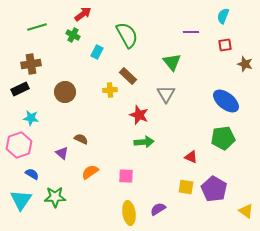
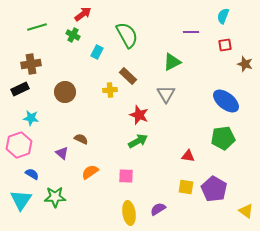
green triangle: rotated 42 degrees clockwise
green arrow: moved 6 px left, 1 px up; rotated 24 degrees counterclockwise
red triangle: moved 3 px left, 1 px up; rotated 16 degrees counterclockwise
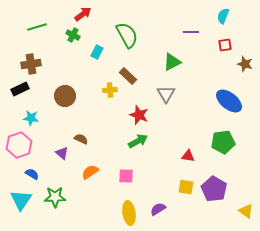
brown circle: moved 4 px down
blue ellipse: moved 3 px right
green pentagon: moved 4 px down
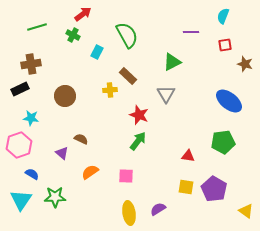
green arrow: rotated 24 degrees counterclockwise
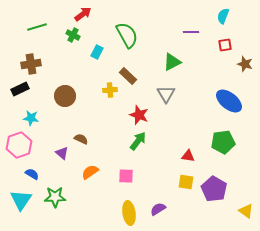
yellow square: moved 5 px up
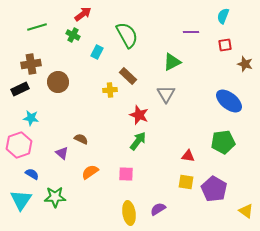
brown circle: moved 7 px left, 14 px up
pink square: moved 2 px up
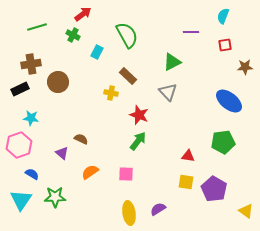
brown star: moved 3 px down; rotated 21 degrees counterclockwise
yellow cross: moved 1 px right, 3 px down; rotated 16 degrees clockwise
gray triangle: moved 2 px right, 2 px up; rotated 12 degrees counterclockwise
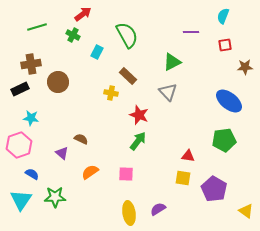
green pentagon: moved 1 px right, 2 px up
yellow square: moved 3 px left, 4 px up
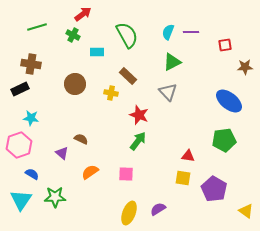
cyan semicircle: moved 55 px left, 16 px down
cyan rectangle: rotated 64 degrees clockwise
brown cross: rotated 18 degrees clockwise
brown circle: moved 17 px right, 2 px down
yellow ellipse: rotated 30 degrees clockwise
